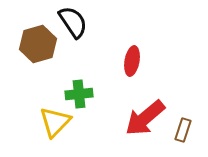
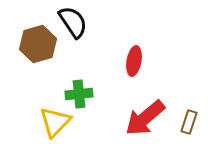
red ellipse: moved 2 px right
brown rectangle: moved 6 px right, 8 px up
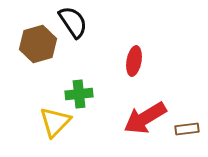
red arrow: rotated 9 degrees clockwise
brown rectangle: moved 2 px left, 7 px down; rotated 65 degrees clockwise
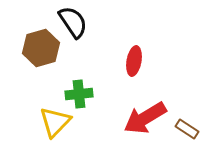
brown hexagon: moved 3 px right, 4 px down
brown rectangle: rotated 40 degrees clockwise
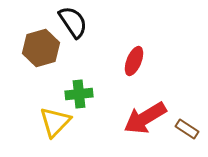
red ellipse: rotated 12 degrees clockwise
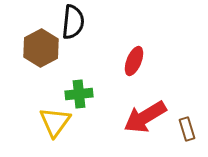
black semicircle: rotated 40 degrees clockwise
brown hexagon: rotated 12 degrees counterclockwise
red arrow: moved 1 px up
yellow triangle: rotated 8 degrees counterclockwise
brown rectangle: rotated 40 degrees clockwise
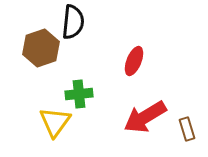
brown hexagon: rotated 9 degrees clockwise
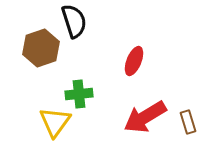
black semicircle: moved 1 px right, 1 px up; rotated 24 degrees counterclockwise
brown rectangle: moved 1 px right, 7 px up
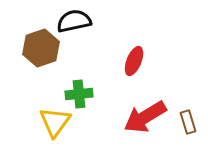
black semicircle: rotated 84 degrees counterclockwise
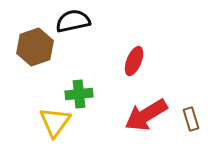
black semicircle: moved 1 px left
brown hexagon: moved 6 px left, 1 px up
red arrow: moved 1 px right, 2 px up
brown rectangle: moved 3 px right, 3 px up
